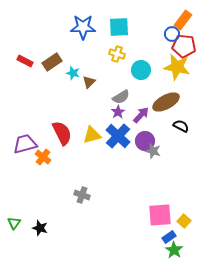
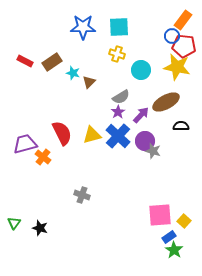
blue circle: moved 2 px down
black semicircle: rotated 28 degrees counterclockwise
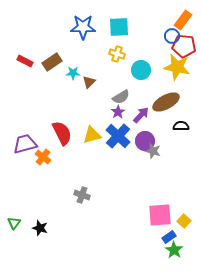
cyan star: rotated 16 degrees counterclockwise
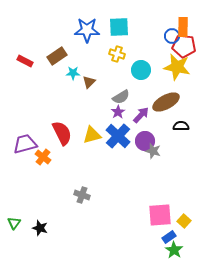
orange rectangle: moved 7 px down; rotated 36 degrees counterclockwise
blue star: moved 4 px right, 3 px down
brown rectangle: moved 5 px right, 6 px up
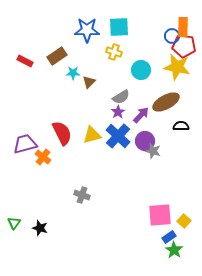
yellow cross: moved 3 px left, 2 px up
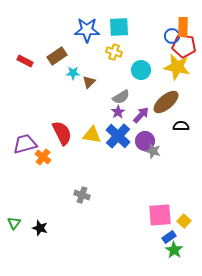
brown ellipse: rotated 12 degrees counterclockwise
yellow triangle: rotated 24 degrees clockwise
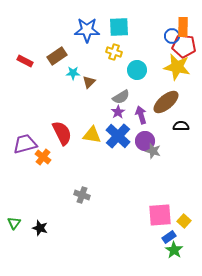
cyan circle: moved 4 px left
purple arrow: rotated 60 degrees counterclockwise
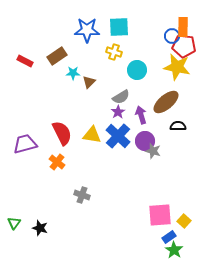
black semicircle: moved 3 px left
orange cross: moved 14 px right, 5 px down
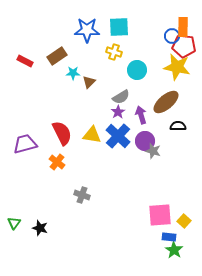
blue rectangle: rotated 40 degrees clockwise
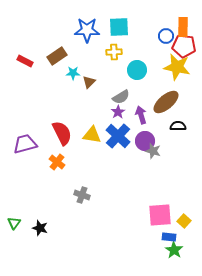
blue circle: moved 6 px left
yellow cross: rotated 21 degrees counterclockwise
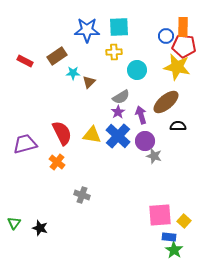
gray star: moved 1 px right, 5 px down
